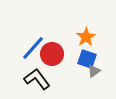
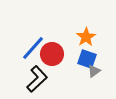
black L-shape: rotated 84 degrees clockwise
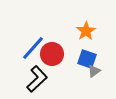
orange star: moved 6 px up
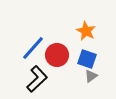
orange star: rotated 12 degrees counterclockwise
red circle: moved 5 px right, 1 px down
gray triangle: moved 3 px left, 5 px down
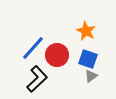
blue square: moved 1 px right
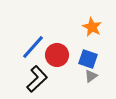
orange star: moved 6 px right, 4 px up
blue line: moved 1 px up
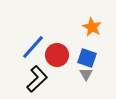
blue square: moved 1 px left, 1 px up
gray triangle: moved 5 px left, 2 px up; rotated 24 degrees counterclockwise
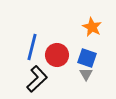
blue line: moved 1 px left; rotated 28 degrees counterclockwise
